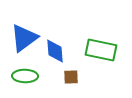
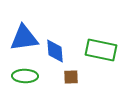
blue triangle: rotated 28 degrees clockwise
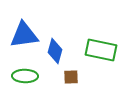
blue triangle: moved 3 px up
blue diamond: rotated 20 degrees clockwise
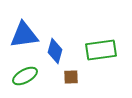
green rectangle: rotated 20 degrees counterclockwise
green ellipse: rotated 30 degrees counterclockwise
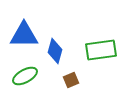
blue triangle: rotated 8 degrees clockwise
brown square: moved 3 px down; rotated 21 degrees counterclockwise
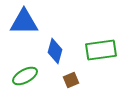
blue triangle: moved 13 px up
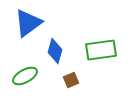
blue triangle: moved 4 px right, 1 px down; rotated 36 degrees counterclockwise
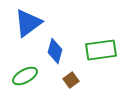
brown square: rotated 14 degrees counterclockwise
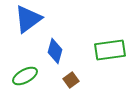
blue triangle: moved 4 px up
green rectangle: moved 9 px right
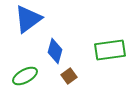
brown square: moved 2 px left, 4 px up
